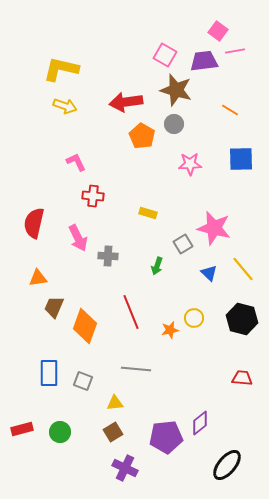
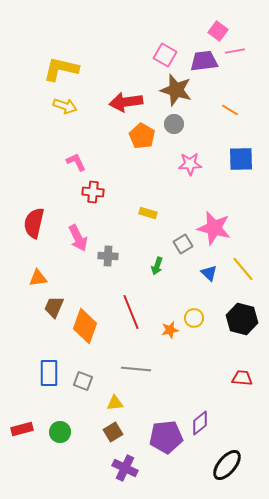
red cross at (93, 196): moved 4 px up
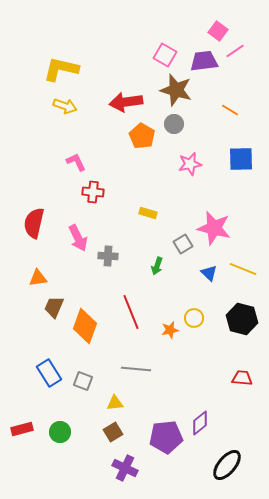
pink line at (235, 51): rotated 24 degrees counterclockwise
pink star at (190, 164): rotated 10 degrees counterclockwise
yellow line at (243, 269): rotated 28 degrees counterclockwise
blue rectangle at (49, 373): rotated 32 degrees counterclockwise
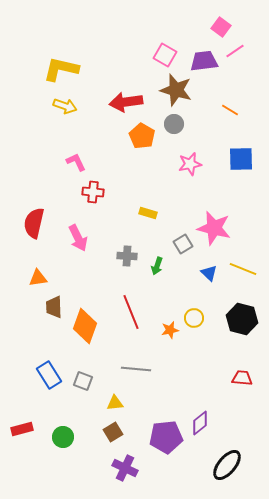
pink square at (218, 31): moved 3 px right, 4 px up
gray cross at (108, 256): moved 19 px right
brown trapezoid at (54, 307): rotated 25 degrees counterclockwise
blue rectangle at (49, 373): moved 2 px down
green circle at (60, 432): moved 3 px right, 5 px down
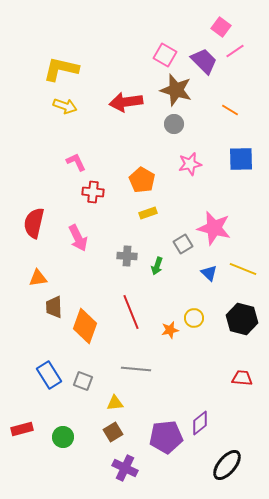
purple trapezoid at (204, 61): rotated 52 degrees clockwise
orange pentagon at (142, 136): moved 44 px down
yellow rectangle at (148, 213): rotated 36 degrees counterclockwise
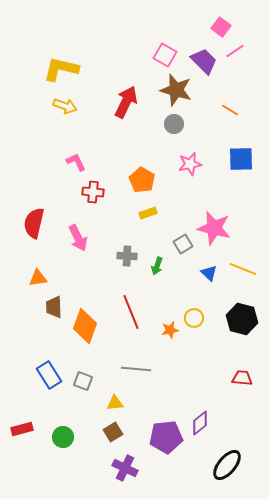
red arrow at (126, 102): rotated 124 degrees clockwise
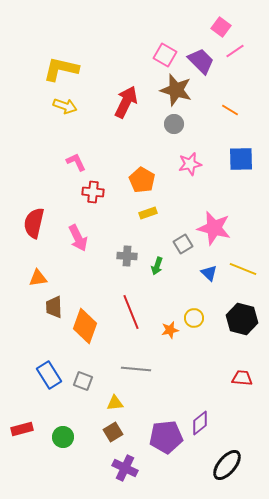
purple trapezoid at (204, 61): moved 3 px left
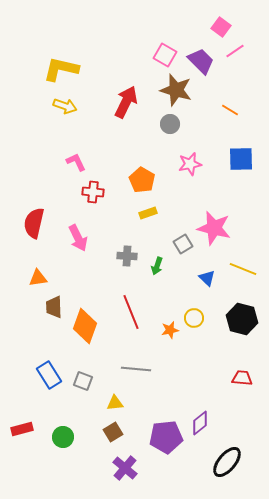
gray circle at (174, 124): moved 4 px left
blue triangle at (209, 273): moved 2 px left, 5 px down
black ellipse at (227, 465): moved 3 px up
purple cross at (125, 468): rotated 15 degrees clockwise
